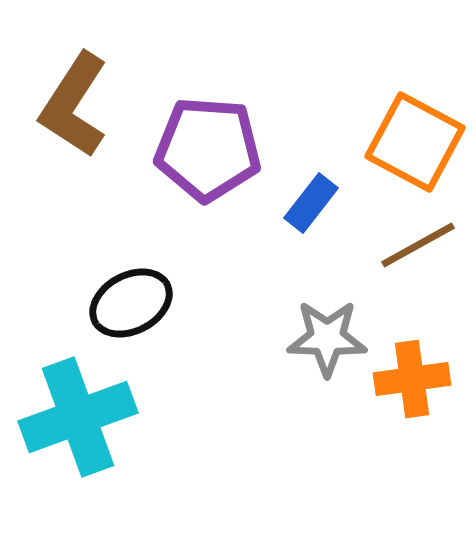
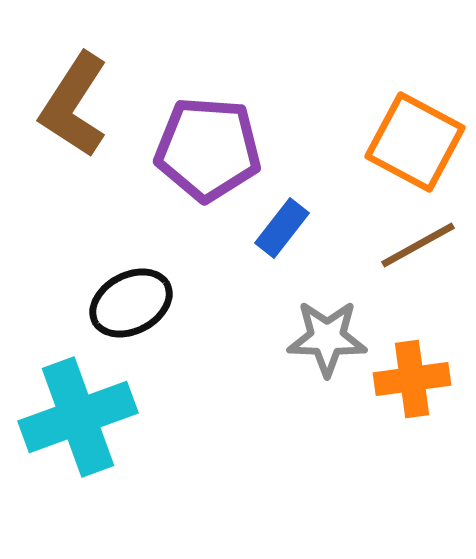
blue rectangle: moved 29 px left, 25 px down
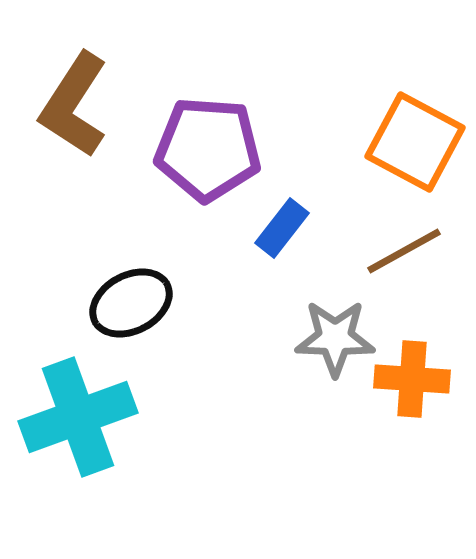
brown line: moved 14 px left, 6 px down
gray star: moved 8 px right
orange cross: rotated 12 degrees clockwise
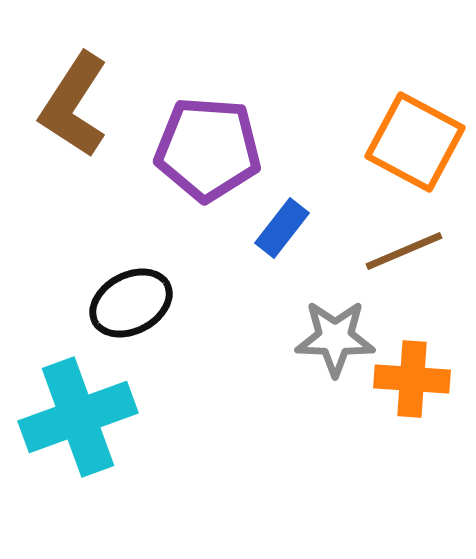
brown line: rotated 6 degrees clockwise
